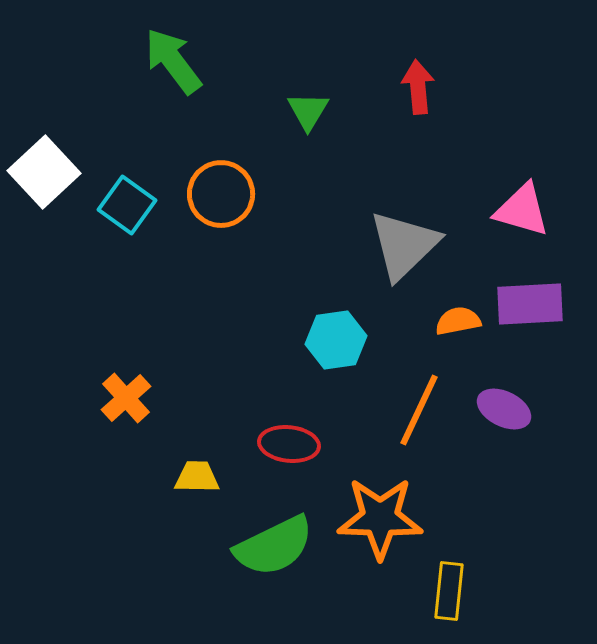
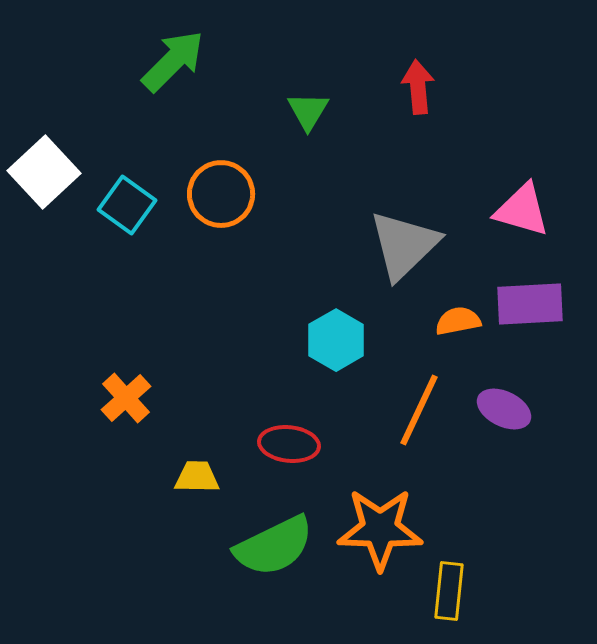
green arrow: rotated 82 degrees clockwise
cyan hexagon: rotated 22 degrees counterclockwise
orange star: moved 11 px down
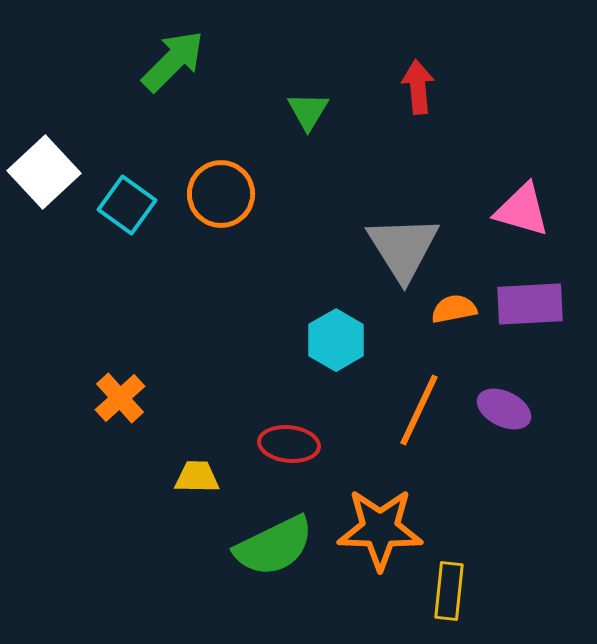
gray triangle: moved 1 px left, 3 px down; rotated 18 degrees counterclockwise
orange semicircle: moved 4 px left, 12 px up
orange cross: moved 6 px left
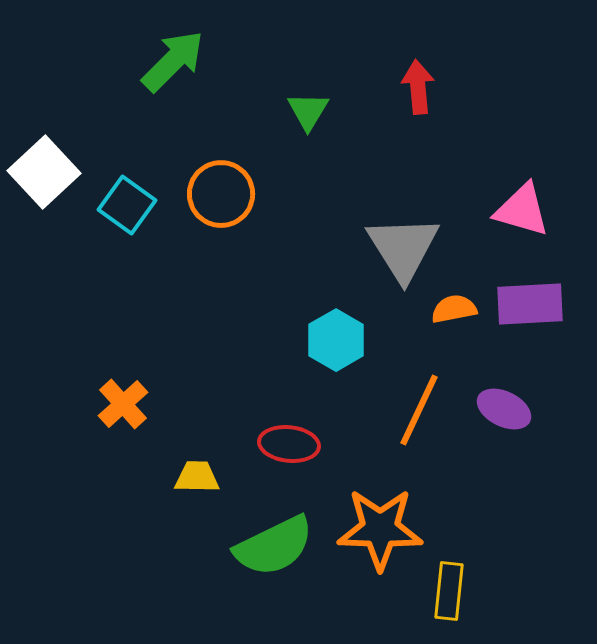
orange cross: moved 3 px right, 6 px down
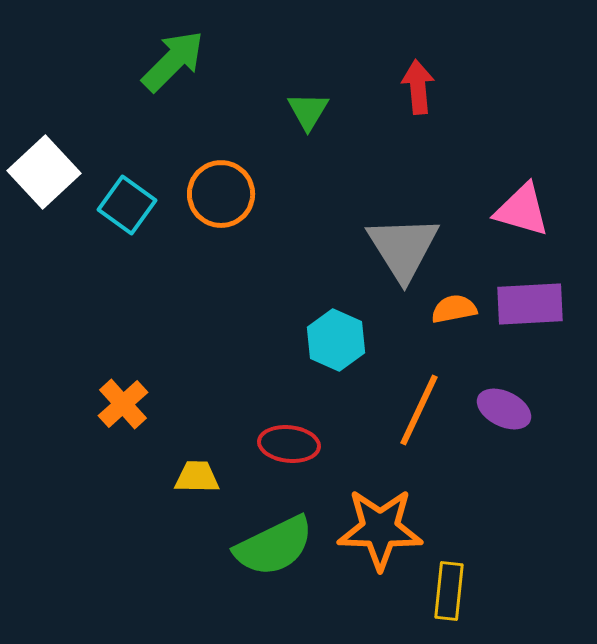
cyan hexagon: rotated 6 degrees counterclockwise
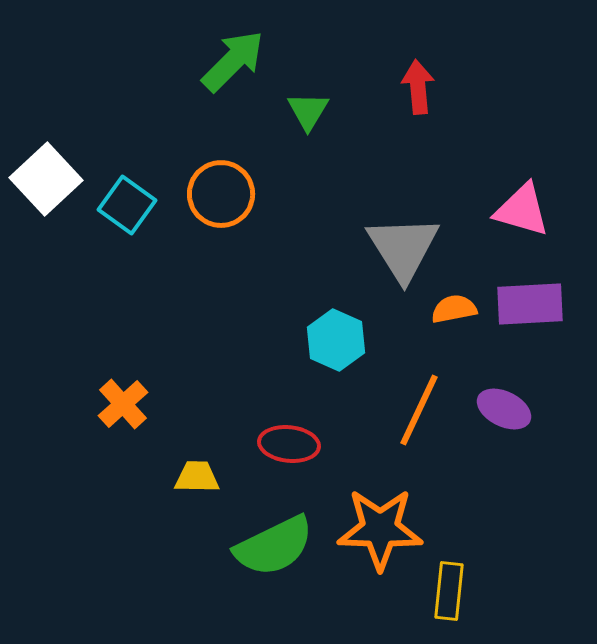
green arrow: moved 60 px right
white square: moved 2 px right, 7 px down
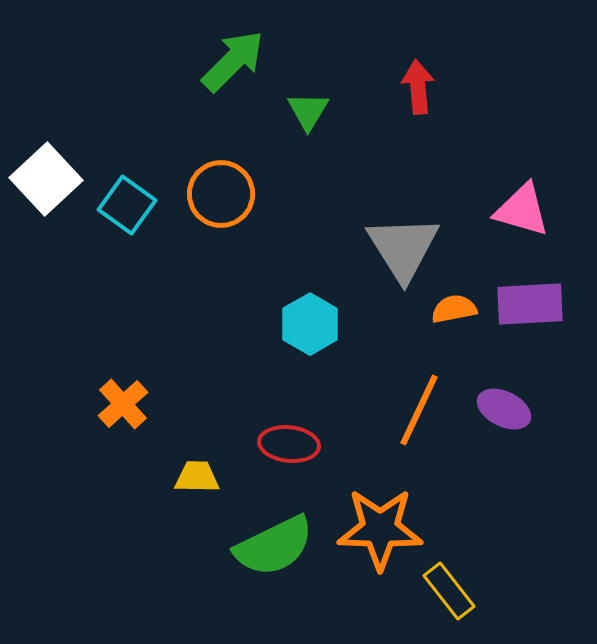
cyan hexagon: moved 26 px left, 16 px up; rotated 6 degrees clockwise
yellow rectangle: rotated 44 degrees counterclockwise
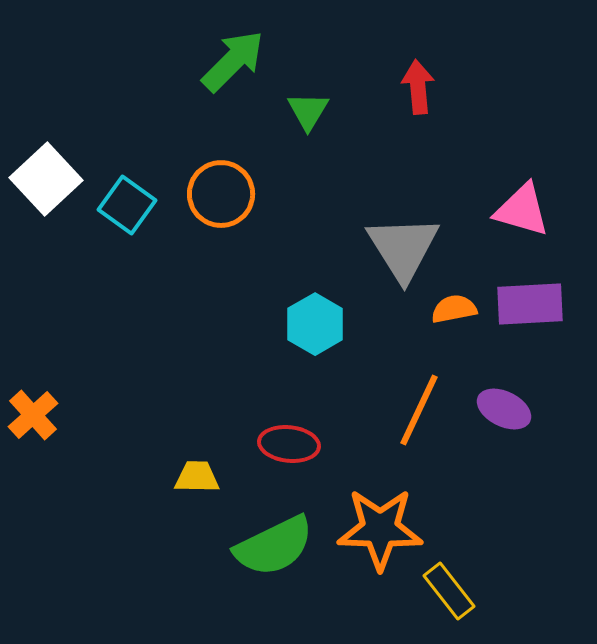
cyan hexagon: moved 5 px right
orange cross: moved 90 px left, 11 px down
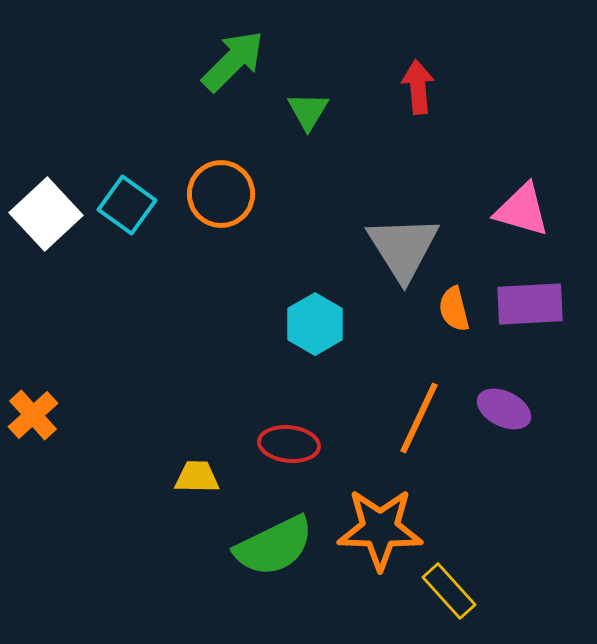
white square: moved 35 px down
orange semicircle: rotated 93 degrees counterclockwise
orange line: moved 8 px down
yellow rectangle: rotated 4 degrees counterclockwise
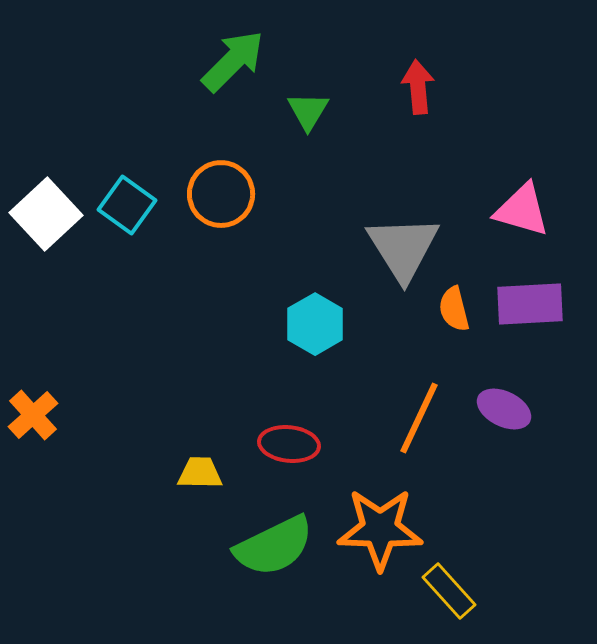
yellow trapezoid: moved 3 px right, 4 px up
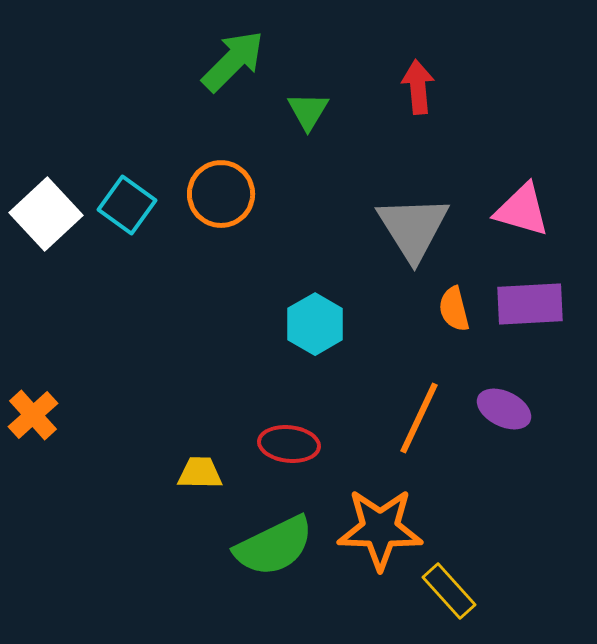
gray triangle: moved 10 px right, 20 px up
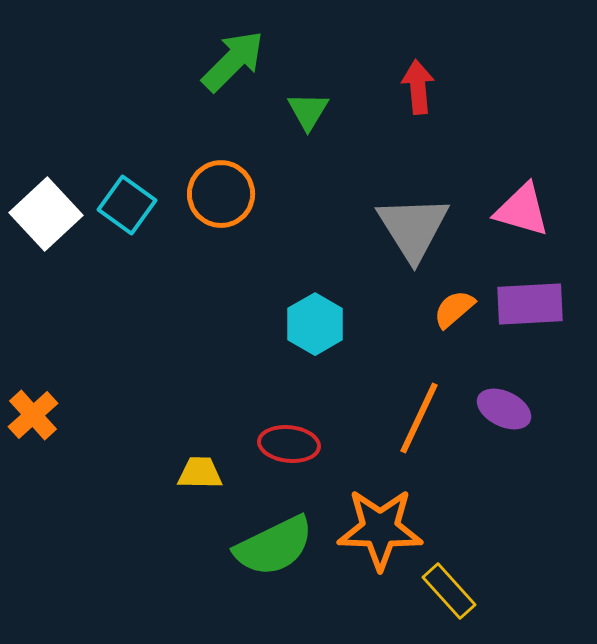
orange semicircle: rotated 63 degrees clockwise
